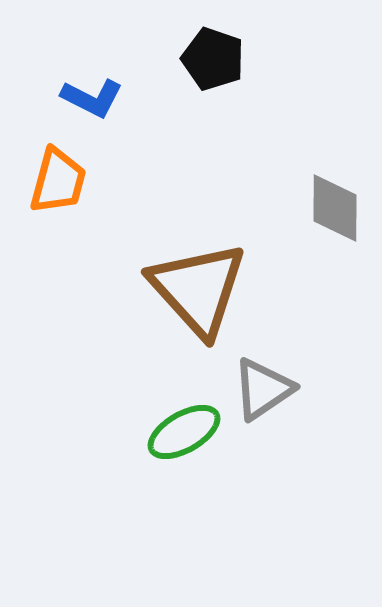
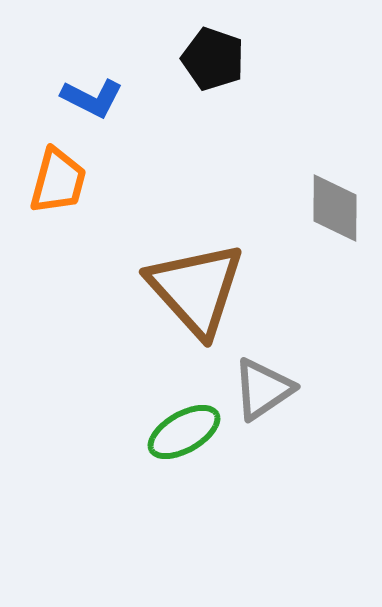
brown triangle: moved 2 px left
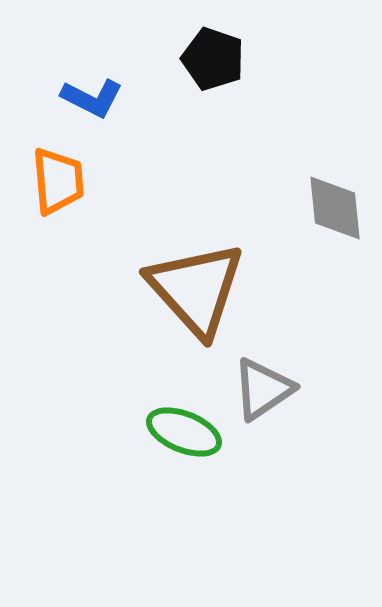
orange trapezoid: rotated 20 degrees counterclockwise
gray diamond: rotated 6 degrees counterclockwise
green ellipse: rotated 52 degrees clockwise
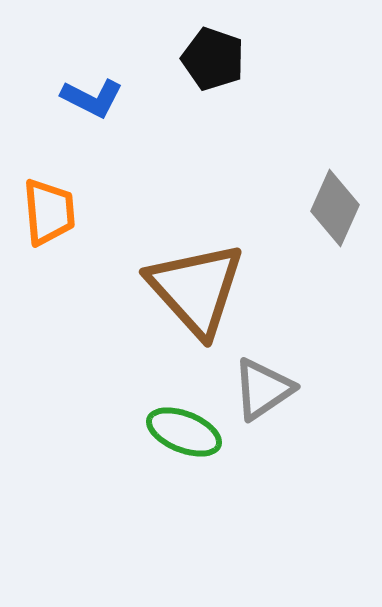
orange trapezoid: moved 9 px left, 31 px down
gray diamond: rotated 30 degrees clockwise
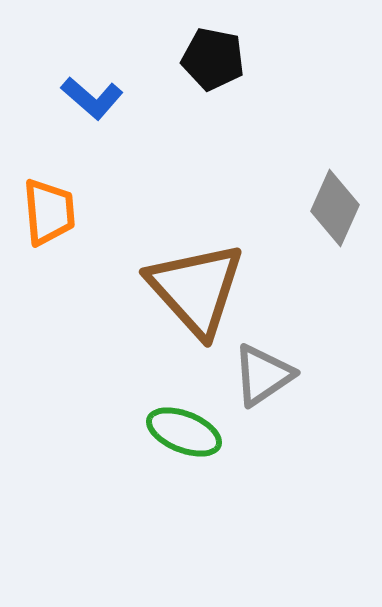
black pentagon: rotated 8 degrees counterclockwise
blue L-shape: rotated 14 degrees clockwise
gray triangle: moved 14 px up
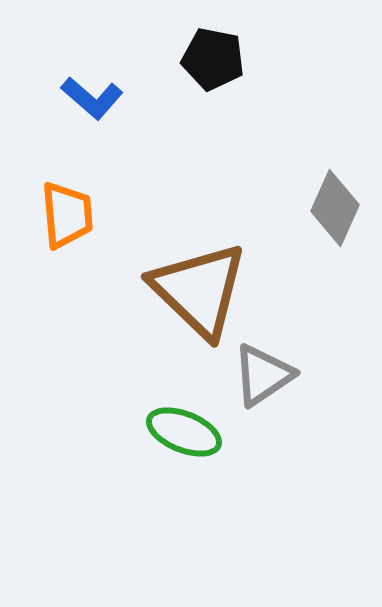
orange trapezoid: moved 18 px right, 3 px down
brown triangle: moved 3 px right, 1 px down; rotated 4 degrees counterclockwise
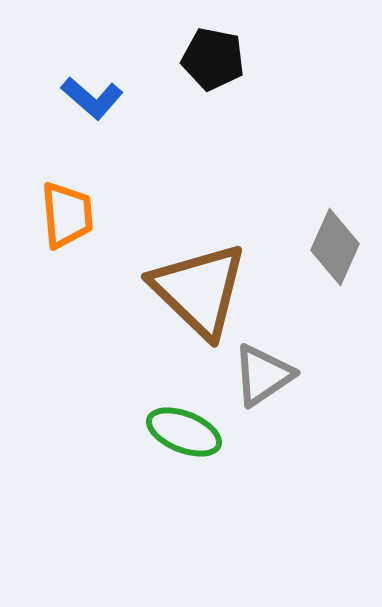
gray diamond: moved 39 px down
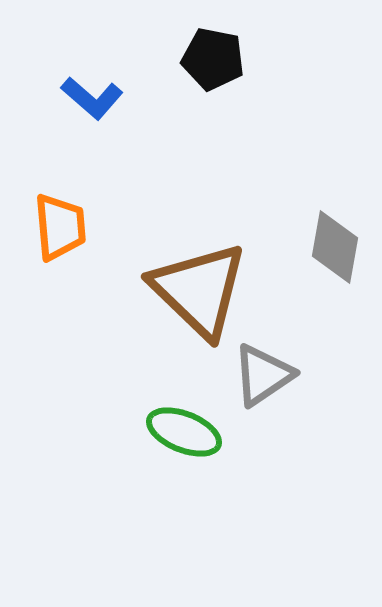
orange trapezoid: moved 7 px left, 12 px down
gray diamond: rotated 14 degrees counterclockwise
